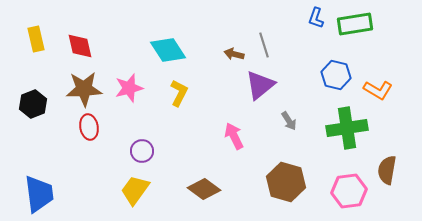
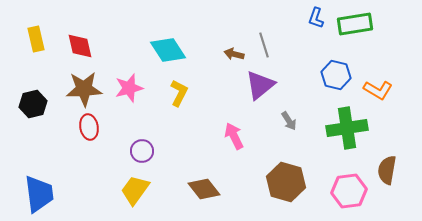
black hexagon: rotated 8 degrees clockwise
brown diamond: rotated 16 degrees clockwise
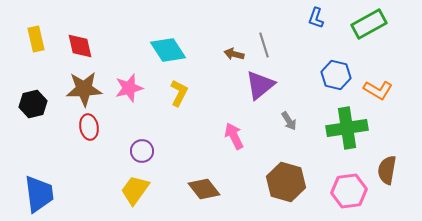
green rectangle: moved 14 px right; rotated 20 degrees counterclockwise
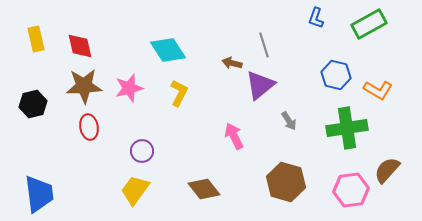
brown arrow: moved 2 px left, 9 px down
brown star: moved 3 px up
brown semicircle: rotated 32 degrees clockwise
pink hexagon: moved 2 px right, 1 px up
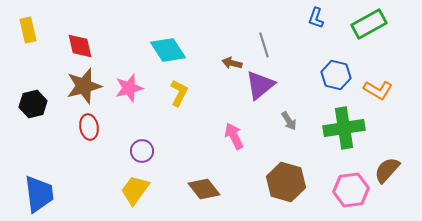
yellow rectangle: moved 8 px left, 9 px up
brown star: rotated 12 degrees counterclockwise
green cross: moved 3 px left
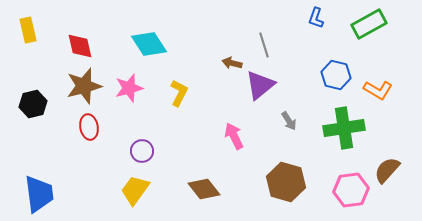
cyan diamond: moved 19 px left, 6 px up
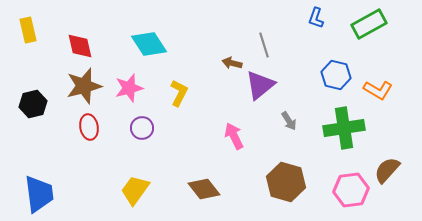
purple circle: moved 23 px up
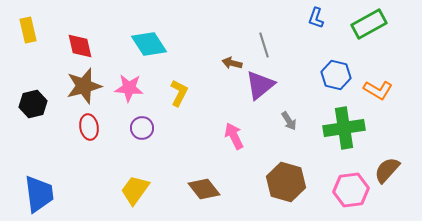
pink star: rotated 20 degrees clockwise
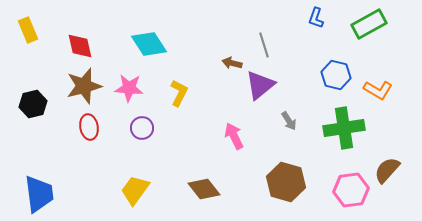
yellow rectangle: rotated 10 degrees counterclockwise
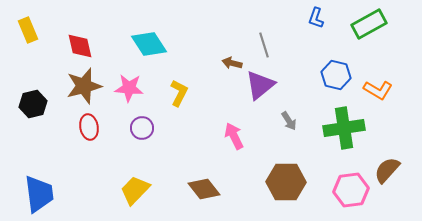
brown hexagon: rotated 15 degrees counterclockwise
yellow trapezoid: rotated 8 degrees clockwise
